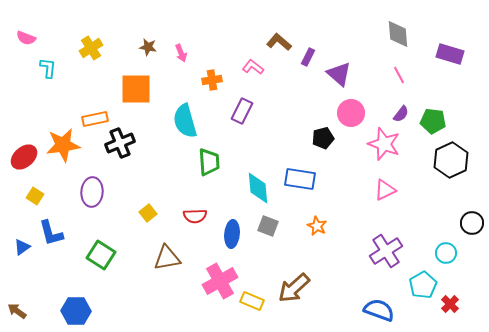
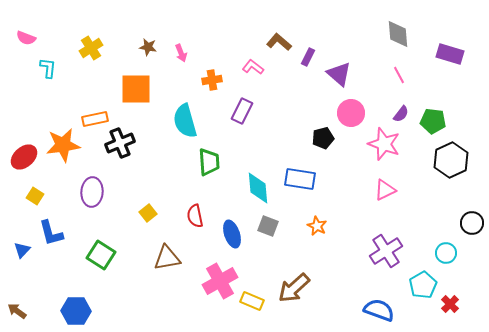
red semicircle at (195, 216): rotated 80 degrees clockwise
blue ellipse at (232, 234): rotated 24 degrees counterclockwise
blue triangle at (22, 247): moved 3 px down; rotated 12 degrees counterclockwise
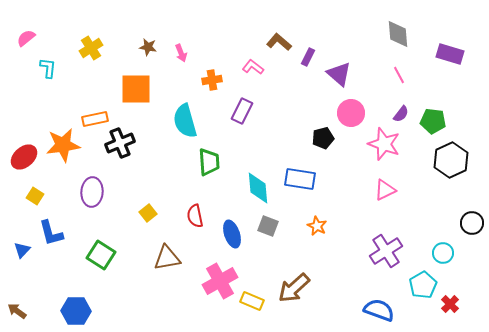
pink semicircle at (26, 38): rotated 120 degrees clockwise
cyan circle at (446, 253): moved 3 px left
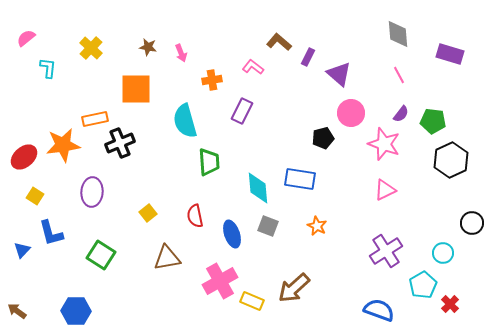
yellow cross at (91, 48): rotated 15 degrees counterclockwise
